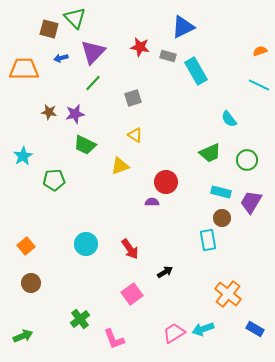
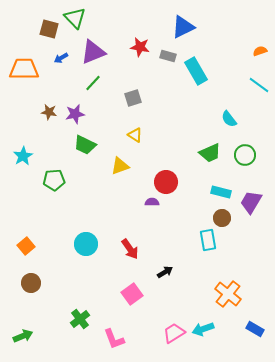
purple triangle at (93, 52): rotated 24 degrees clockwise
blue arrow at (61, 58): rotated 16 degrees counterclockwise
cyan line at (259, 85): rotated 10 degrees clockwise
green circle at (247, 160): moved 2 px left, 5 px up
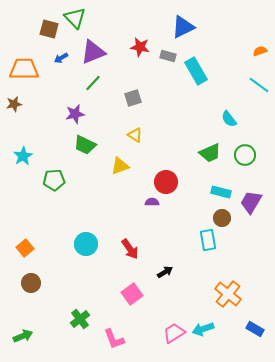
brown star at (49, 112): moved 35 px left, 8 px up; rotated 21 degrees counterclockwise
orange square at (26, 246): moved 1 px left, 2 px down
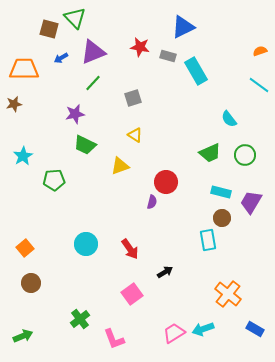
purple semicircle at (152, 202): rotated 104 degrees clockwise
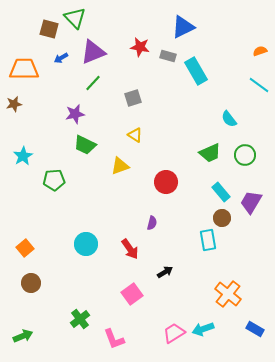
cyan rectangle at (221, 192): rotated 36 degrees clockwise
purple semicircle at (152, 202): moved 21 px down
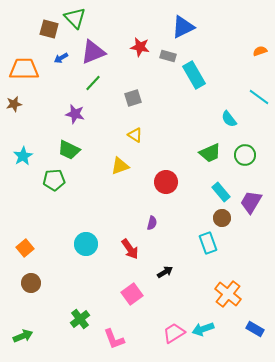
cyan rectangle at (196, 71): moved 2 px left, 4 px down
cyan line at (259, 85): moved 12 px down
purple star at (75, 114): rotated 24 degrees clockwise
green trapezoid at (85, 145): moved 16 px left, 5 px down
cyan rectangle at (208, 240): moved 3 px down; rotated 10 degrees counterclockwise
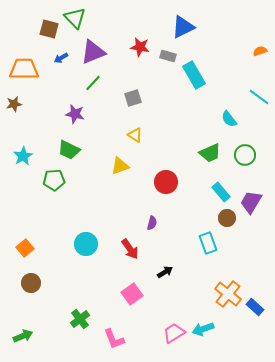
brown circle at (222, 218): moved 5 px right
blue rectangle at (255, 329): moved 22 px up; rotated 12 degrees clockwise
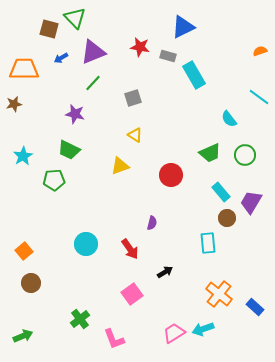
red circle at (166, 182): moved 5 px right, 7 px up
cyan rectangle at (208, 243): rotated 15 degrees clockwise
orange square at (25, 248): moved 1 px left, 3 px down
orange cross at (228, 294): moved 9 px left
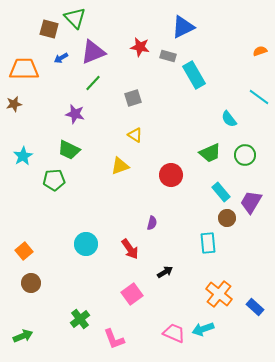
pink trapezoid at (174, 333): rotated 55 degrees clockwise
